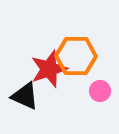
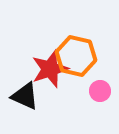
orange hexagon: rotated 12 degrees clockwise
red star: moved 1 px right
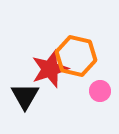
black triangle: rotated 36 degrees clockwise
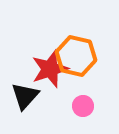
pink circle: moved 17 px left, 15 px down
black triangle: rotated 12 degrees clockwise
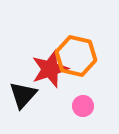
black triangle: moved 2 px left, 1 px up
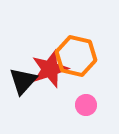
black triangle: moved 14 px up
pink circle: moved 3 px right, 1 px up
